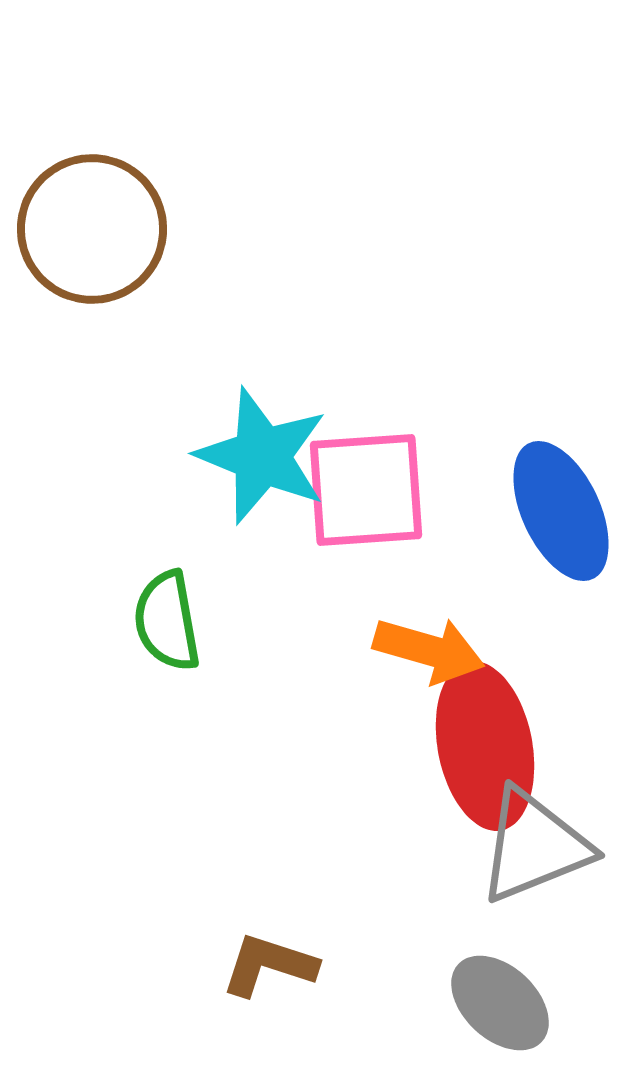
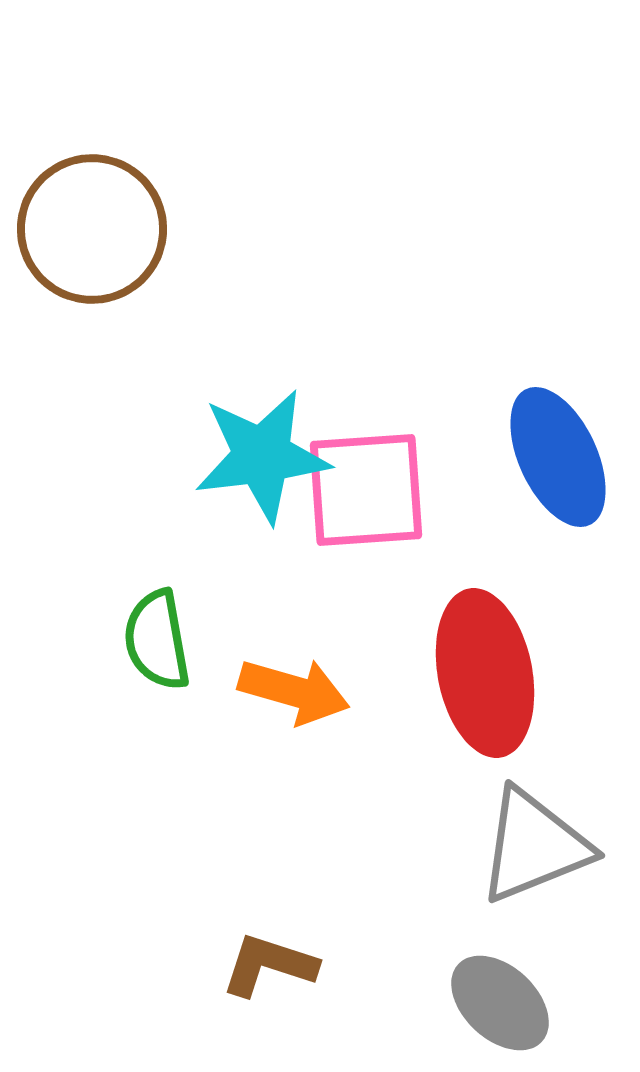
cyan star: rotated 29 degrees counterclockwise
blue ellipse: moved 3 px left, 54 px up
green semicircle: moved 10 px left, 19 px down
orange arrow: moved 135 px left, 41 px down
red ellipse: moved 73 px up
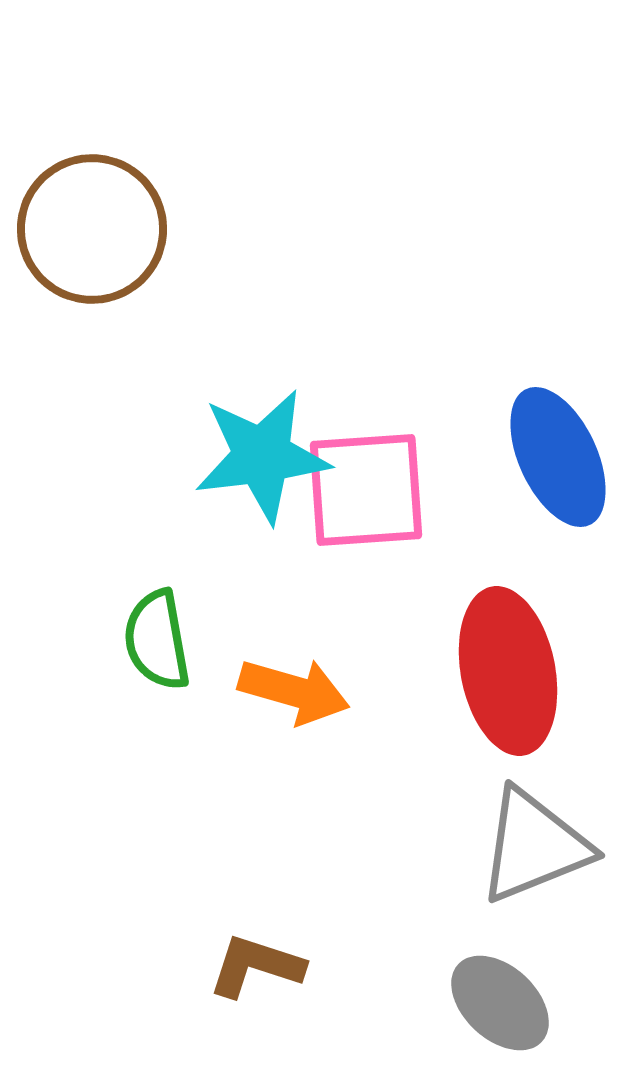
red ellipse: moved 23 px right, 2 px up
brown L-shape: moved 13 px left, 1 px down
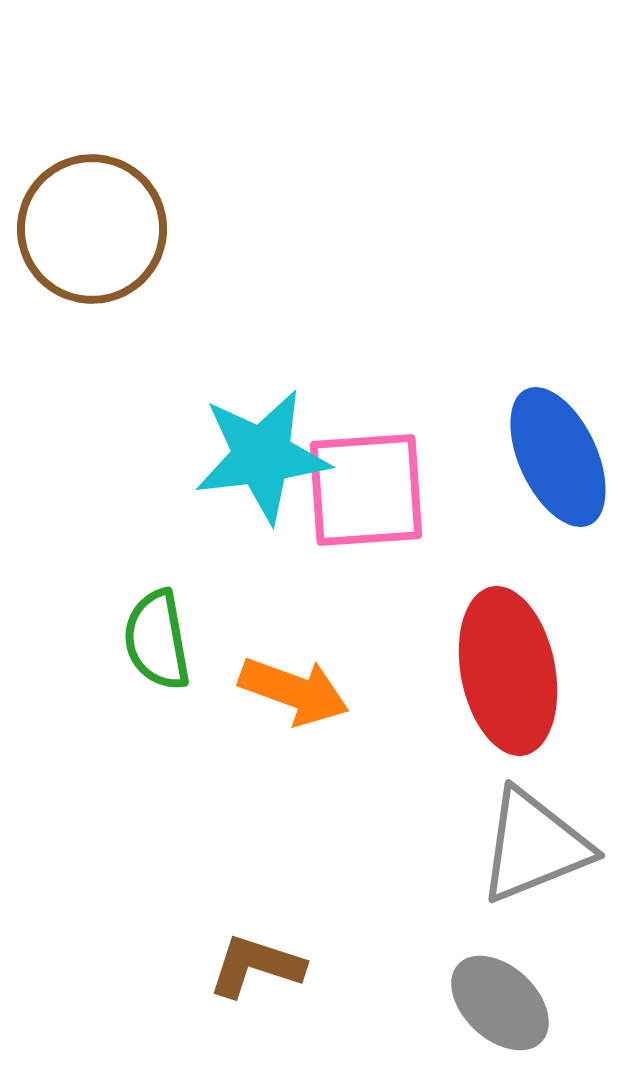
orange arrow: rotated 4 degrees clockwise
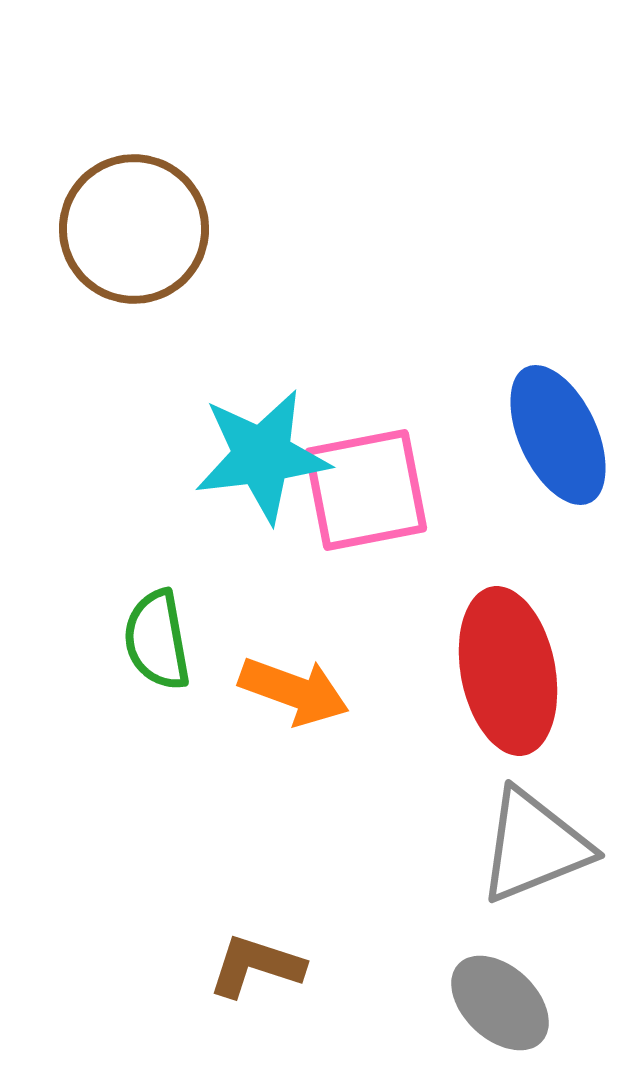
brown circle: moved 42 px right
blue ellipse: moved 22 px up
pink square: rotated 7 degrees counterclockwise
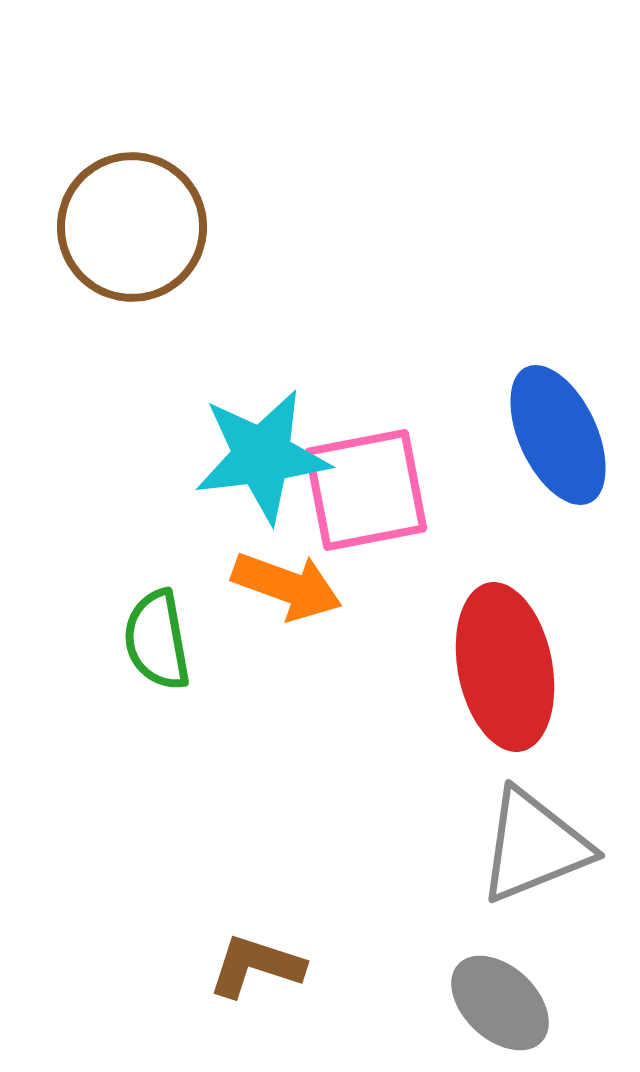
brown circle: moved 2 px left, 2 px up
red ellipse: moved 3 px left, 4 px up
orange arrow: moved 7 px left, 105 px up
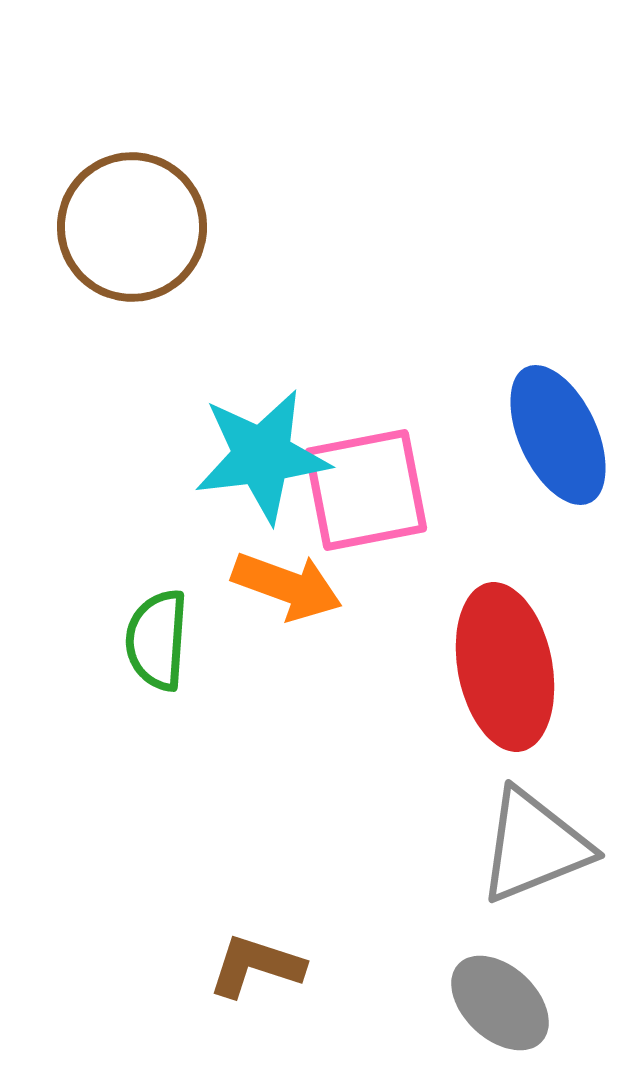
green semicircle: rotated 14 degrees clockwise
